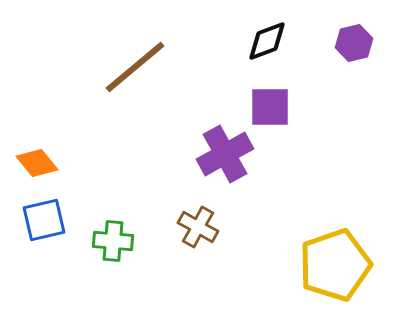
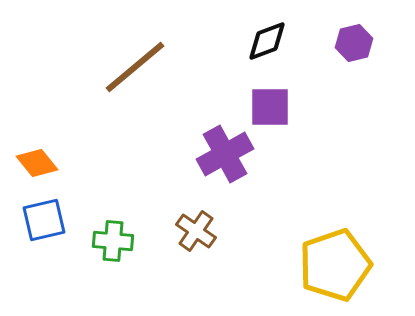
brown cross: moved 2 px left, 4 px down; rotated 6 degrees clockwise
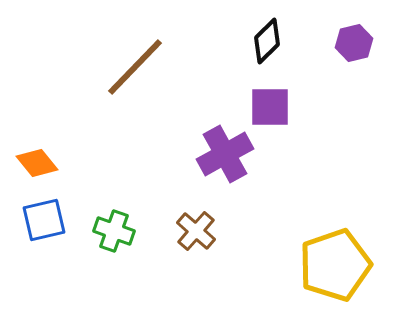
black diamond: rotated 24 degrees counterclockwise
brown line: rotated 6 degrees counterclockwise
brown cross: rotated 6 degrees clockwise
green cross: moved 1 px right, 10 px up; rotated 15 degrees clockwise
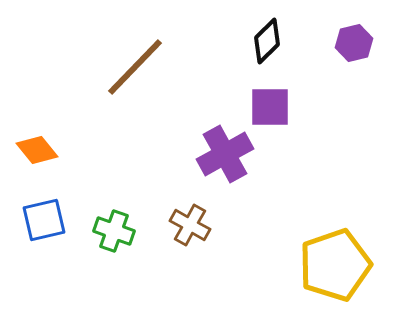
orange diamond: moved 13 px up
brown cross: moved 6 px left, 6 px up; rotated 12 degrees counterclockwise
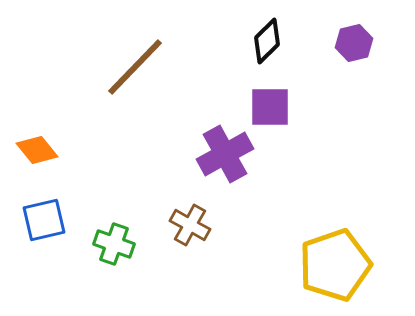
green cross: moved 13 px down
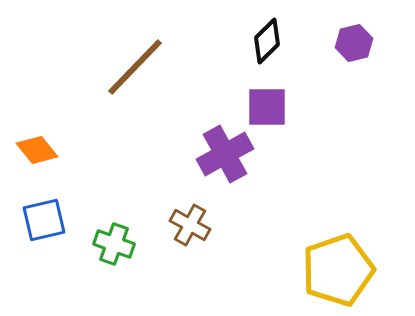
purple square: moved 3 px left
yellow pentagon: moved 3 px right, 5 px down
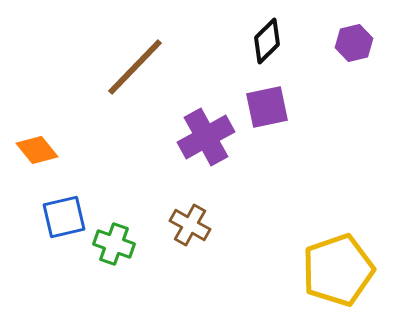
purple square: rotated 12 degrees counterclockwise
purple cross: moved 19 px left, 17 px up
blue square: moved 20 px right, 3 px up
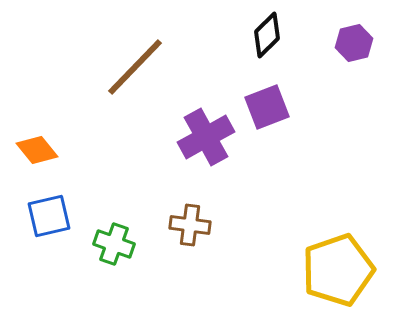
black diamond: moved 6 px up
purple square: rotated 9 degrees counterclockwise
blue square: moved 15 px left, 1 px up
brown cross: rotated 21 degrees counterclockwise
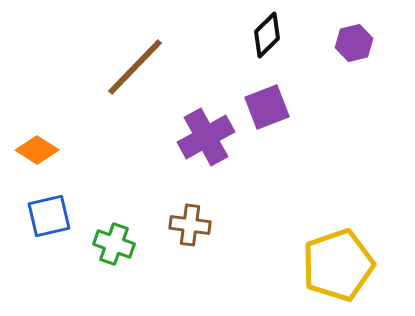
orange diamond: rotated 18 degrees counterclockwise
yellow pentagon: moved 5 px up
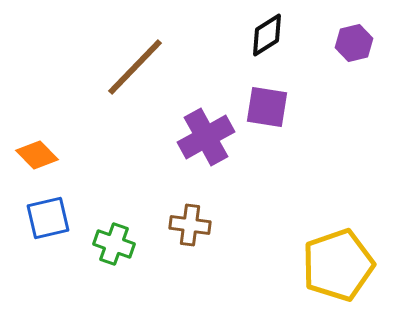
black diamond: rotated 12 degrees clockwise
purple square: rotated 30 degrees clockwise
orange diamond: moved 5 px down; rotated 12 degrees clockwise
blue square: moved 1 px left, 2 px down
